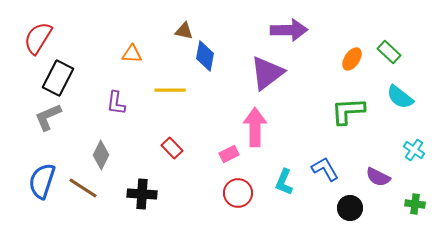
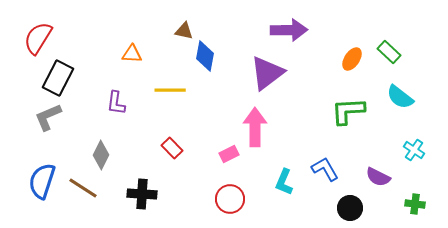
red circle: moved 8 px left, 6 px down
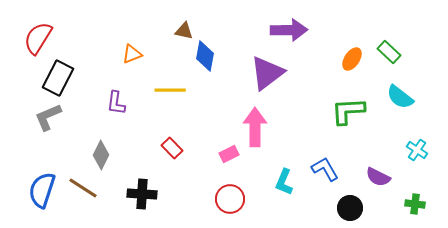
orange triangle: rotated 25 degrees counterclockwise
cyan cross: moved 3 px right
blue semicircle: moved 9 px down
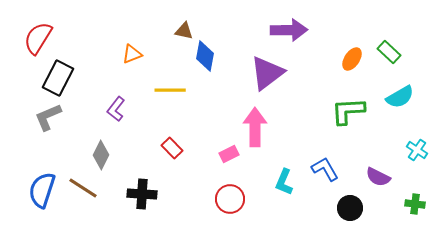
cyan semicircle: rotated 68 degrees counterclockwise
purple L-shape: moved 6 px down; rotated 30 degrees clockwise
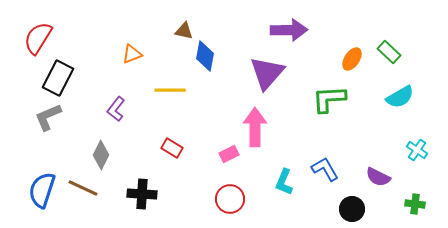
purple triangle: rotated 12 degrees counterclockwise
green L-shape: moved 19 px left, 12 px up
red rectangle: rotated 15 degrees counterclockwise
brown line: rotated 8 degrees counterclockwise
black circle: moved 2 px right, 1 px down
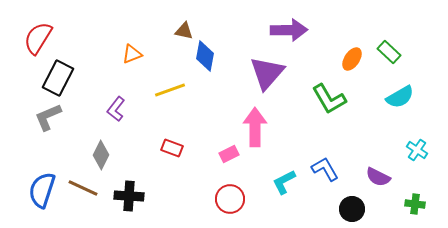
yellow line: rotated 20 degrees counterclockwise
green L-shape: rotated 117 degrees counterclockwise
red rectangle: rotated 10 degrees counterclockwise
cyan L-shape: rotated 40 degrees clockwise
black cross: moved 13 px left, 2 px down
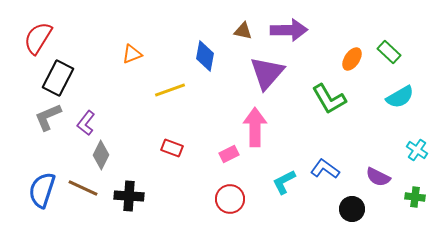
brown triangle: moved 59 px right
purple L-shape: moved 30 px left, 14 px down
blue L-shape: rotated 24 degrees counterclockwise
green cross: moved 7 px up
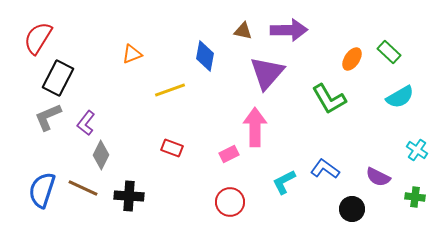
red circle: moved 3 px down
